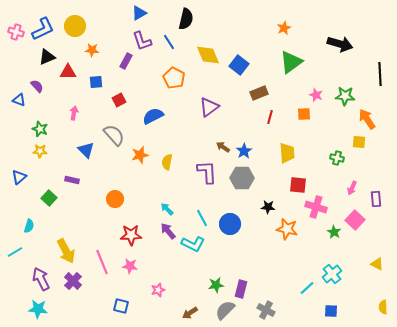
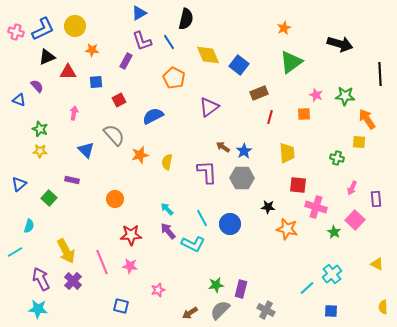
blue triangle at (19, 177): moved 7 px down
gray semicircle at (225, 310): moved 5 px left
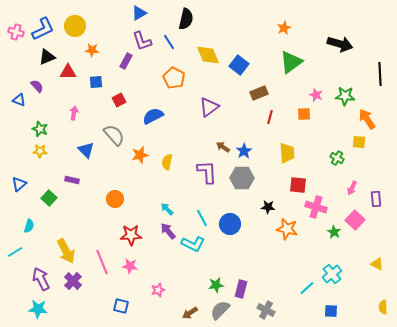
green cross at (337, 158): rotated 16 degrees clockwise
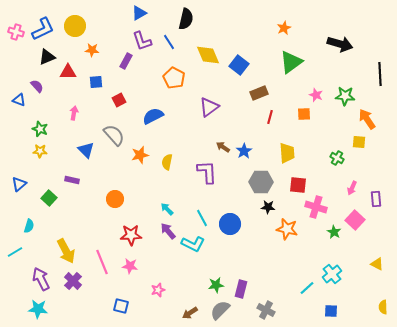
gray hexagon at (242, 178): moved 19 px right, 4 px down
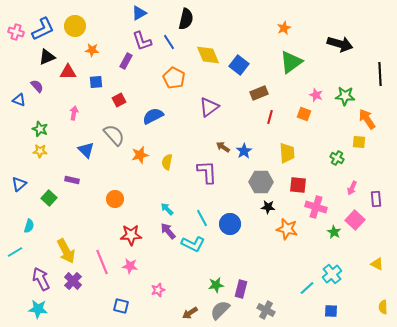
orange square at (304, 114): rotated 24 degrees clockwise
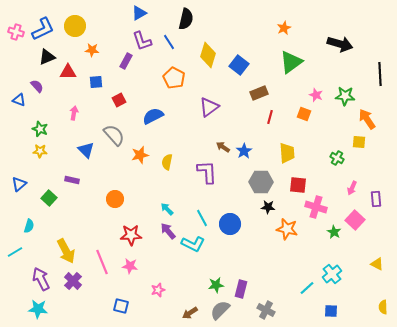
yellow diamond at (208, 55): rotated 40 degrees clockwise
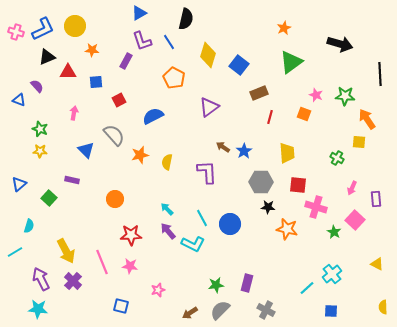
purple rectangle at (241, 289): moved 6 px right, 6 px up
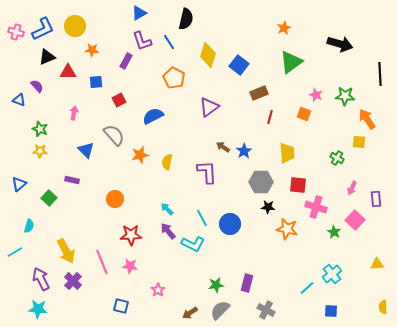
yellow triangle at (377, 264): rotated 32 degrees counterclockwise
pink star at (158, 290): rotated 16 degrees counterclockwise
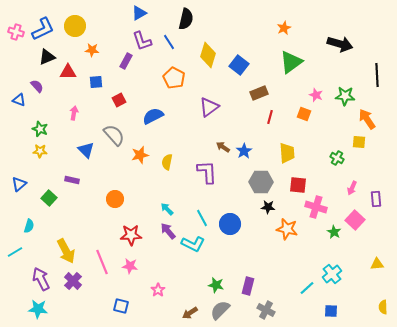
black line at (380, 74): moved 3 px left, 1 px down
purple rectangle at (247, 283): moved 1 px right, 3 px down
green star at (216, 285): rotated 21 degrees clockwise
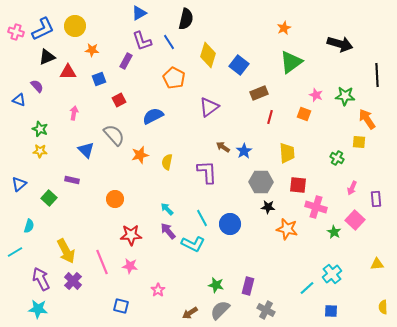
blue square at (96, 82): moved 3 px right, 3 px up; rotated 16 degrees counterclockwise
